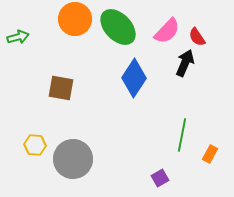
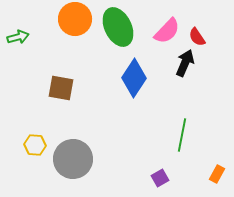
green ellipse: rotated 18 degrees clockwise
orange rectangle: moved 7 px right, 20 px down
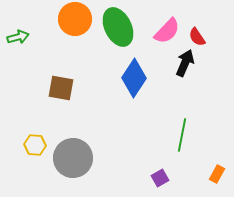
gray circle: moved 1 px up
